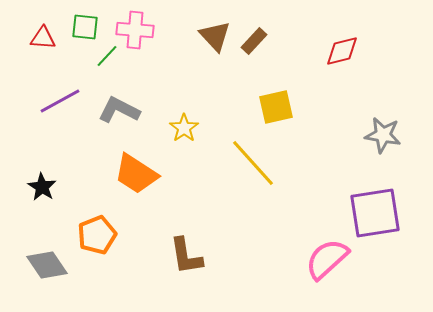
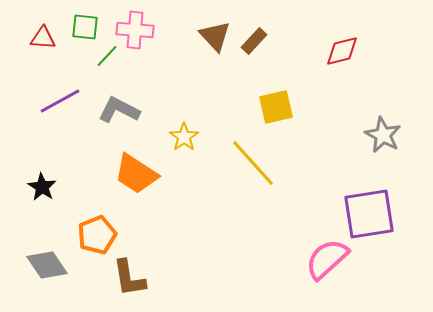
yellow star: moved 9 px down
gray star: rotated 18 degrees clockwise
purple square: moved 6 px left, 1 px down
brown L-shape: moved 57 px left, 22 px down
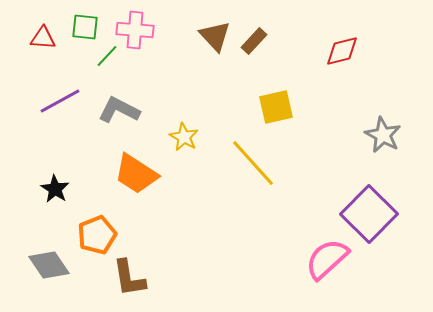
yellow star: rotated 8 degrees counterclockwise
black star: moved 13 px right, 2 px down
purple square: rotated 36 degrees counterclockwise
gray diamond: moved 2 px right
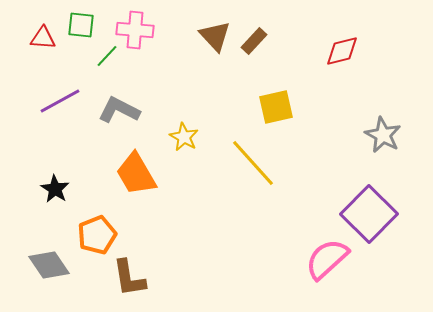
green square: moved 4 px left, 2 px up
orange trapezoid: rotated 27 degrees clockwise
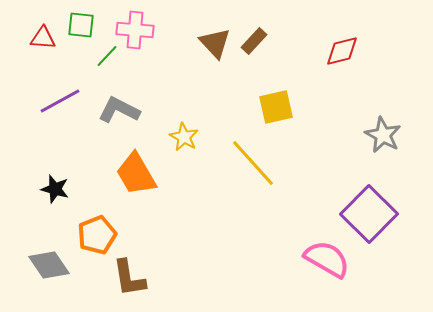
brown triangle: moved 7 px down
black star: rotated 16 degrees counterclockwise
pink semicircle: rotated 72 degrees clockwise
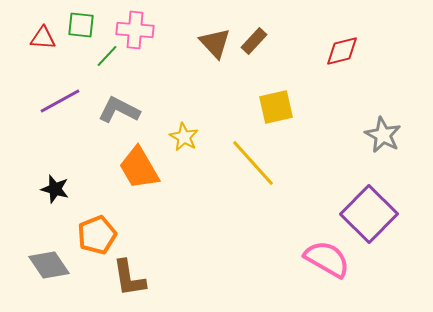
orange trapezoid: moved 3 px right, 6 px up
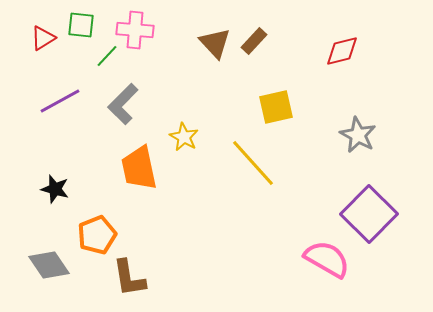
red triangle: rotated 36 degrees counterclockwise
gray L-shape: moved 4 px right, 6 px up; rotated 72 degrees counterclockwise
gray star: moved 25 px left
orange trapezoid: rotated 18 degrees clockwise
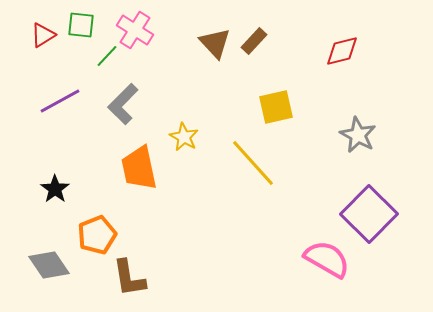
pink cross: rotated 27 degrees clockwise
red triangle: moved 3 px up
black star: rotated 20 degrees clockwise
